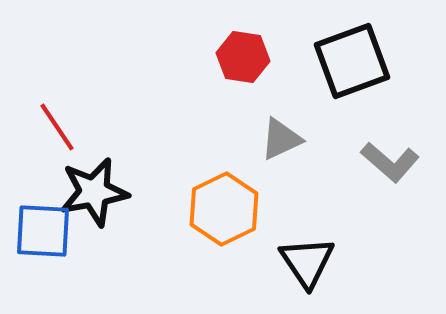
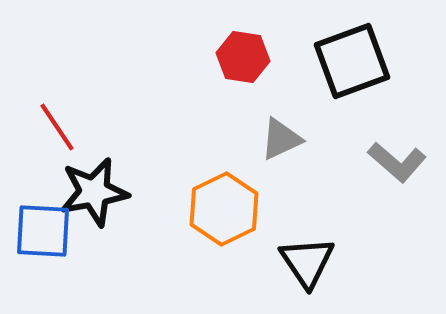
gray L-shape: moved 7 px right
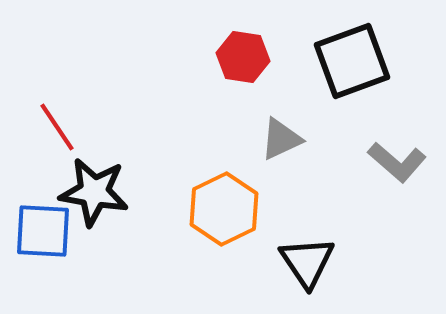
black star: rotated 20 degrees clockwise
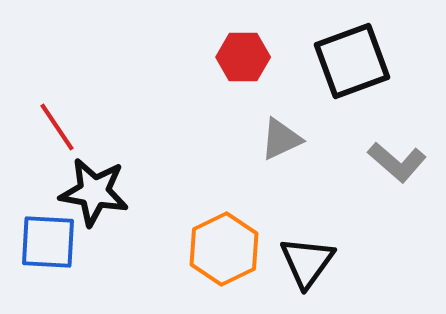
red hexagon: rotated 9 degrees counterclockwise
orange hexagon: moved 40 px down
blue square: moved 5 px right, 11 px down
black triangle: rotated 10 degrees clockwise
